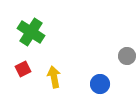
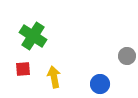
green cross: moved 2 px right, 4 px down
red square: rotated 21 degrees clockwise
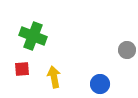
green cross: rotated 12 degrees counterclockwise
gray circle: moved 6 px up
red square: moved 1 px left
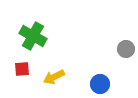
green cross: rotated 8 degrees clockwise
gray circle: moved 1 px left, 1 px up
yellow arrow: rotated 105 degrees counterclockwise
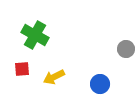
green cross: moved 2 px right, 1 px up
